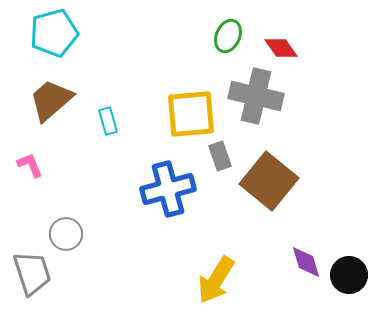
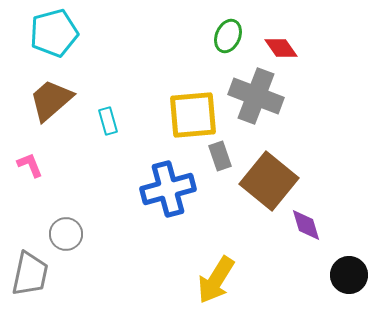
gray cross: rotated 8 degrees clockwise
yellow square: moved 2 px right, 1 px down
purple diamond: moved 37 px up
gray trapezoid: moved 2 px left, 1 px down; rotated 30 degrees clockwise
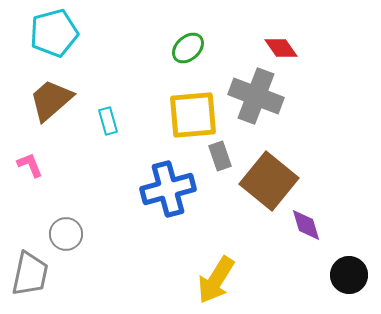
green ellipse: moved 40 px left, 12 px down; rotated 24 degrees clockwise
